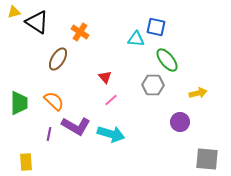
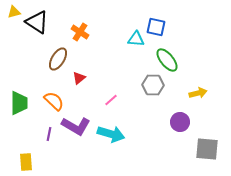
red triangle: moved 26 px left, 1 px down; rotated 32 degrees clockwise
gray square: moved 10 px up
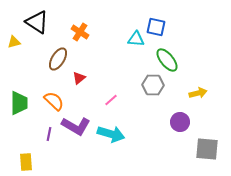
yellow triangle: moved 30 px down
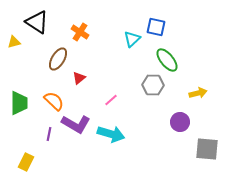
cyan triangle: moved 4 px left; rotated 48 degrees counterclockwise
purple L-shape: moved 2 px up
yellow rectangle: rotated 30 degrees clockwise
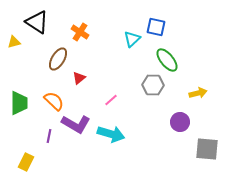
purple line: moved 2 px down
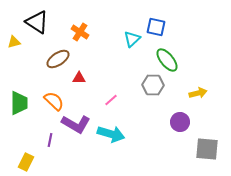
brown ellipse: rotated 25 degrees clockwise
red triangle: rotated 40 degrees clockwise
purple line: moved 1 px right, 4 px down
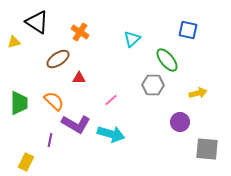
blue square: moved 32 px right, 3 px down
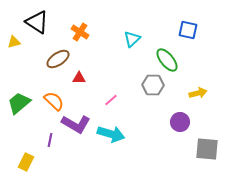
green trapezoid: rotated 130 degrees counterclockwise
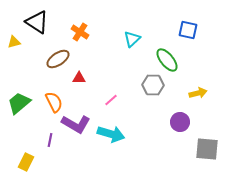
orange semicircle: moved 1 px down; rotated 20 degrees clockwise
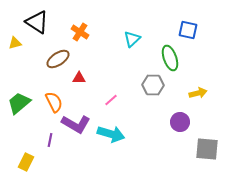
yellow triangle: moved 1 px right, 1 px down
green ellipse: moved 3 px right, 2 px up; rotated 20 degrees clockwise
